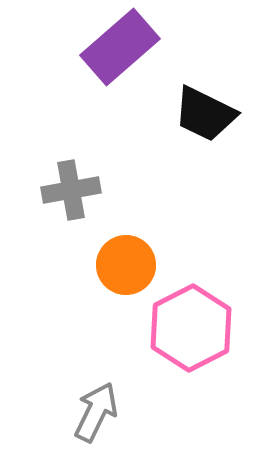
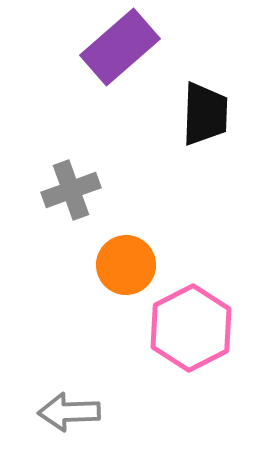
black trapezoid: rotated 114 degrees counterclockwise
gray cross: rotated 10 degrees counterclockwise
gray arrow: moved 27 px left; rotated 118 degrees counterclockwise
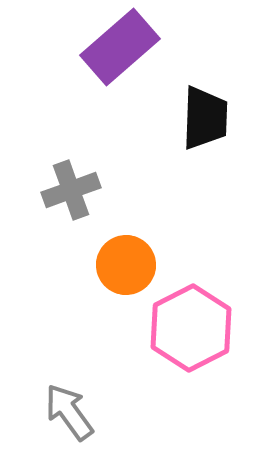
black trapezoid: moved 4 px down
gray arrow: rotated 56 degrees clockwise
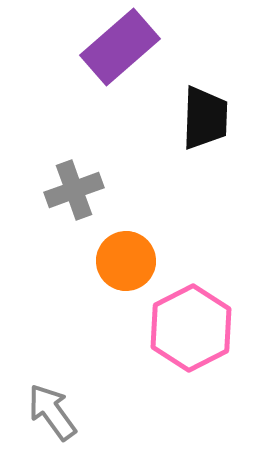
gray cross: moved 3 px right
orange circle: moved 4 px up
gray arrow: moved 17 px left
